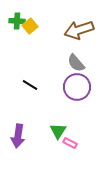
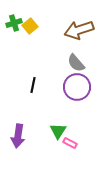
green cross: moved 3 px left, 2 px down; rotated 21 degrees counterclockwise
black line: moved 3 px right; rotated 70 degrees clockwise
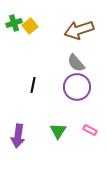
pink rectangle: moved 20 px right, 13 px up
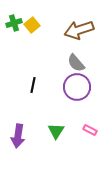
yellow square: moved 2 px right, 1 px up
green triangle: moved 2 px left
